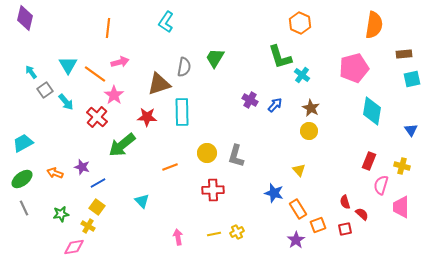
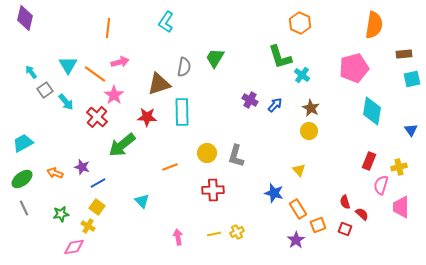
yellow cross at (402, 166): moved 3 px left, 1 px down; rotated 28 degrees counterclockwise
red square at (345, 229): rotated 32 degrees clockwise
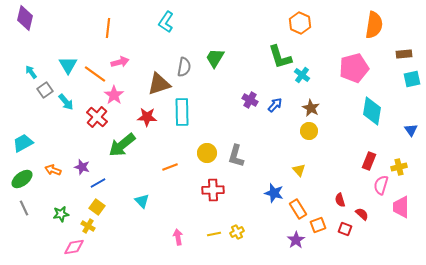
orange arrow at (55, 173): moved 2 px left, 3 px up
red semicircle at (345, 202): moved 5 px left, 2 px up
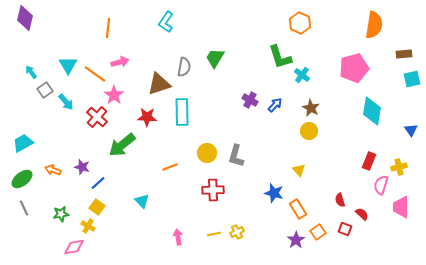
blue line at (98, 183): rotated 14 degrees counterclockwise
orange square at (318, 225): moved 7 px down; rotated 14 degrees counterclockwise
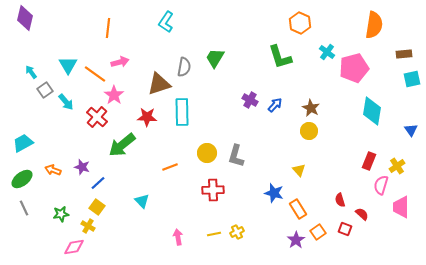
cyan cross at (302, 75): moved 25 px right, 23 px up
yellow cross at (399, 167): moved 2 px left, 1 px up; rotated 21 degrees counterclockwise
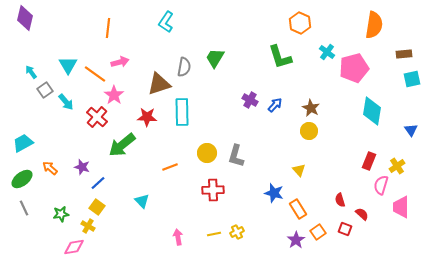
orange arrow at (53, 170): moved 3 px left, 2 px up; rotated 21 degrees clockwise
